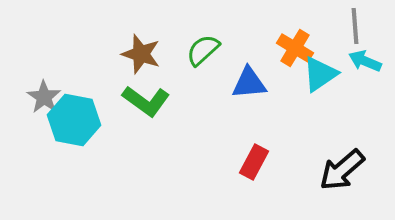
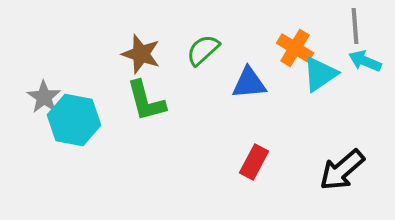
green L-shape: rotated 39 degrees clockwise
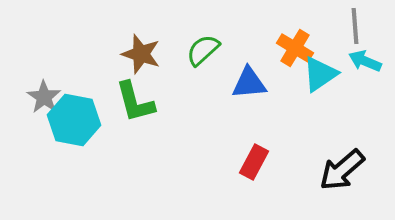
green L-shape: moved 11 px left, 1 px down
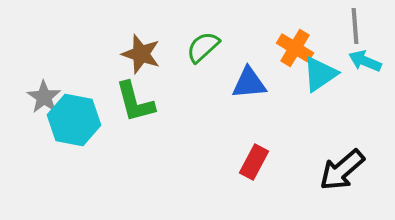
green semicircle: moved 3 px up
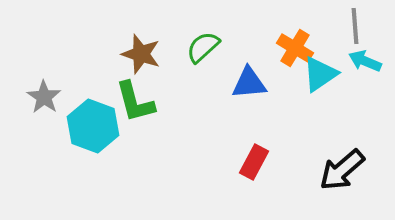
cyan hexagon: moved 19 px right, 6 px down; rotated 9 degrees clockwise
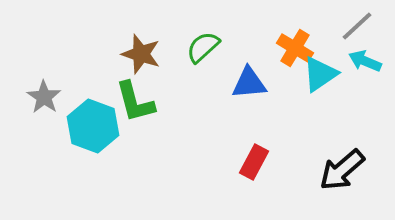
gray line: moved 2 px right; rotated 51 degrees clockwise
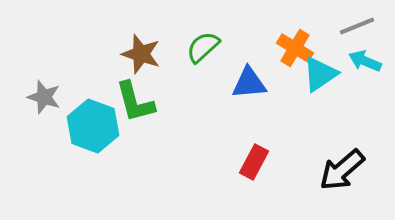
gray line: rotated 21 degrees clockwise
gray star: rotated 16 degrees counterclockwise
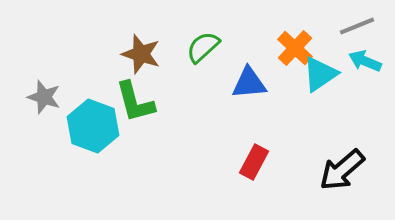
orange cross: rotated 12 degrees clockwise
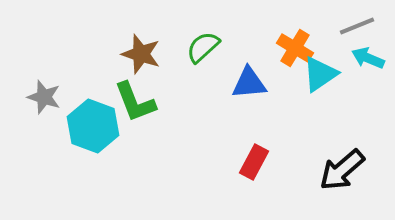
orange cross: rotated 12 degrees counterclockwise
cyan arrow: moved 3 px right, 3 px up
green L-shape: rotated 6 degrees counterclockwise
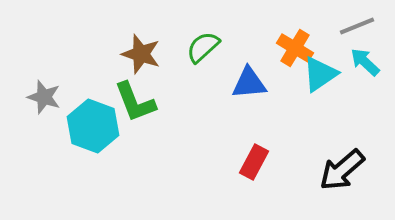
cyan arrow: moved 3 px left, 4 px down; rotated 20 degrees clockwise
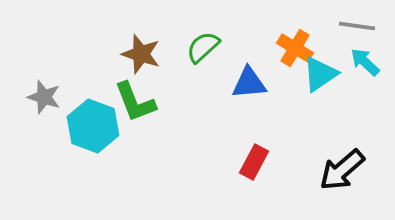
gray line: rotated 30 degrees clockwise
